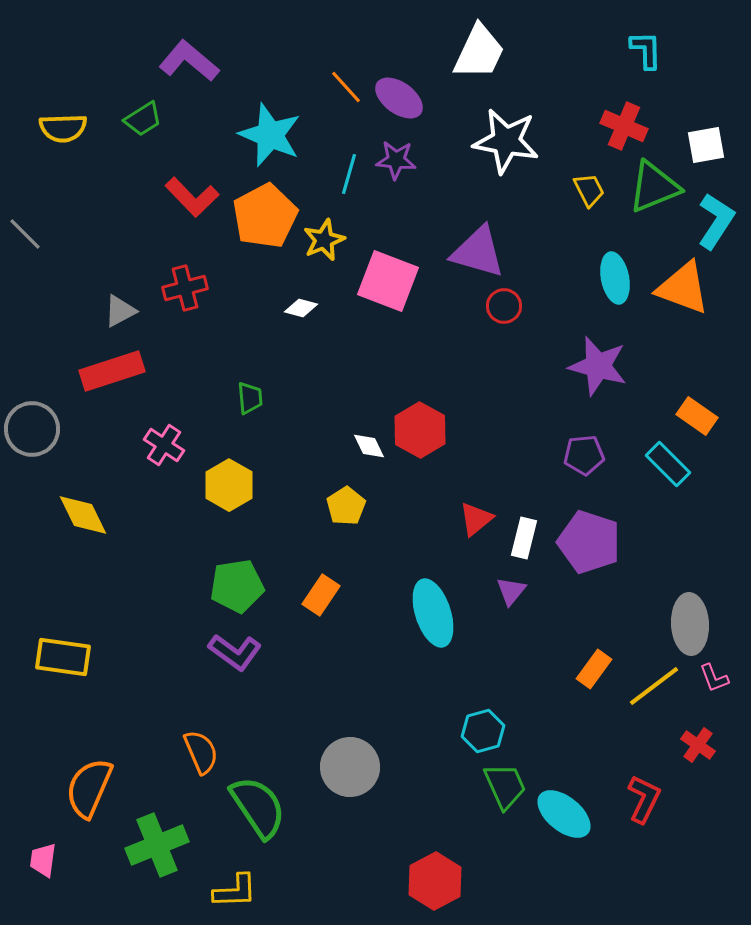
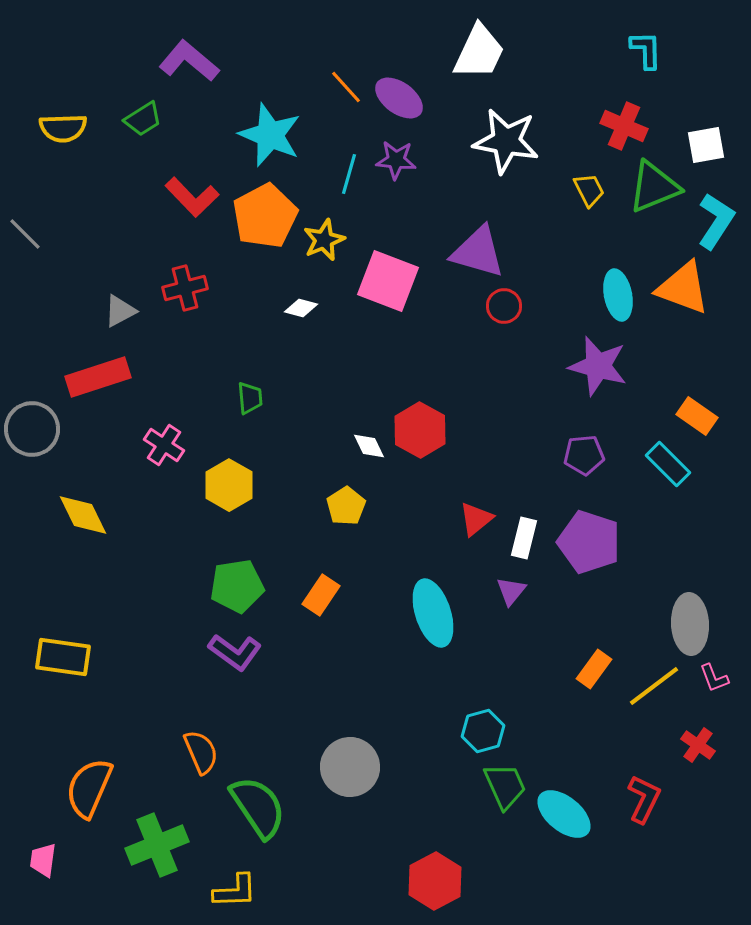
cyan ellipse at (615, 278): moved 3 px right, 17 px down
red rectangle at (112, 371): moved 14 px left, 6 px down
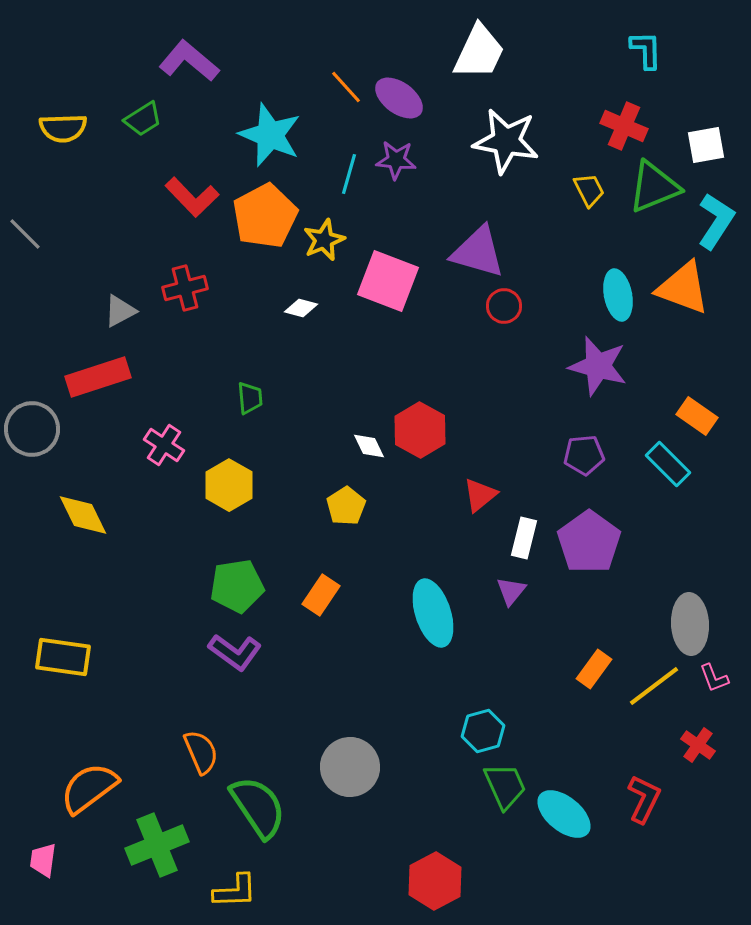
red triangle at (476, 519): moved 4 px right, 24 px up
purple pentagon at (589, 542): rotated 18 degrees clockwise
orange semicircle at (89, 788): rotated 30 degrees clockwise
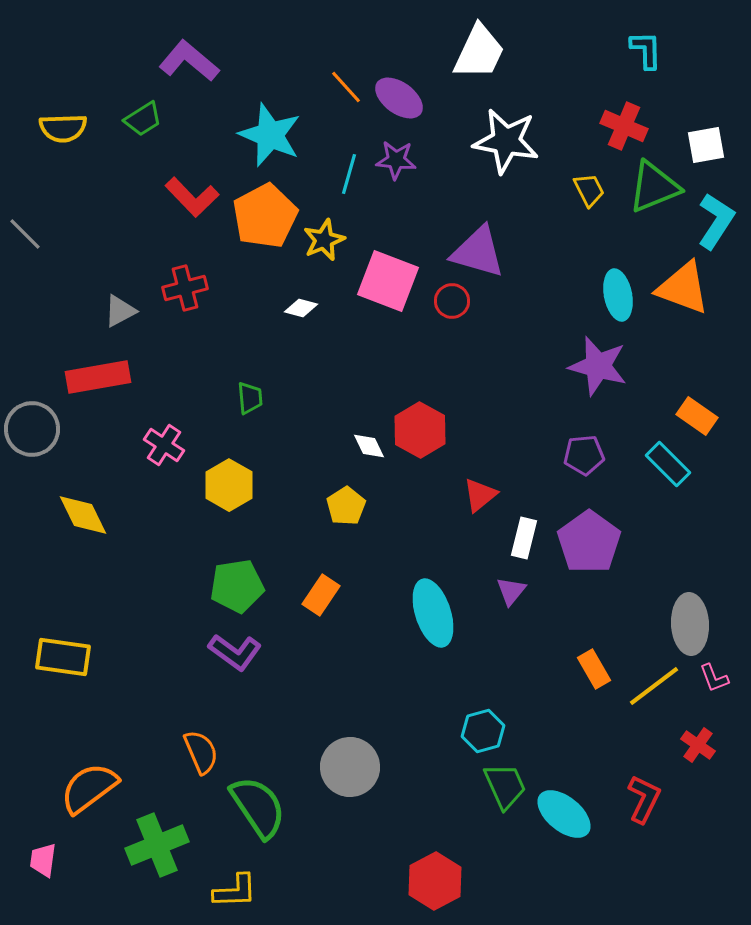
red circle at (504, 306): moved 52 px left, 5 px up
red rectangle at (98, 377): rotated 8 degrees clockwise
orange rectangle at (594, 669): rotated 66 degrees counterclockwise
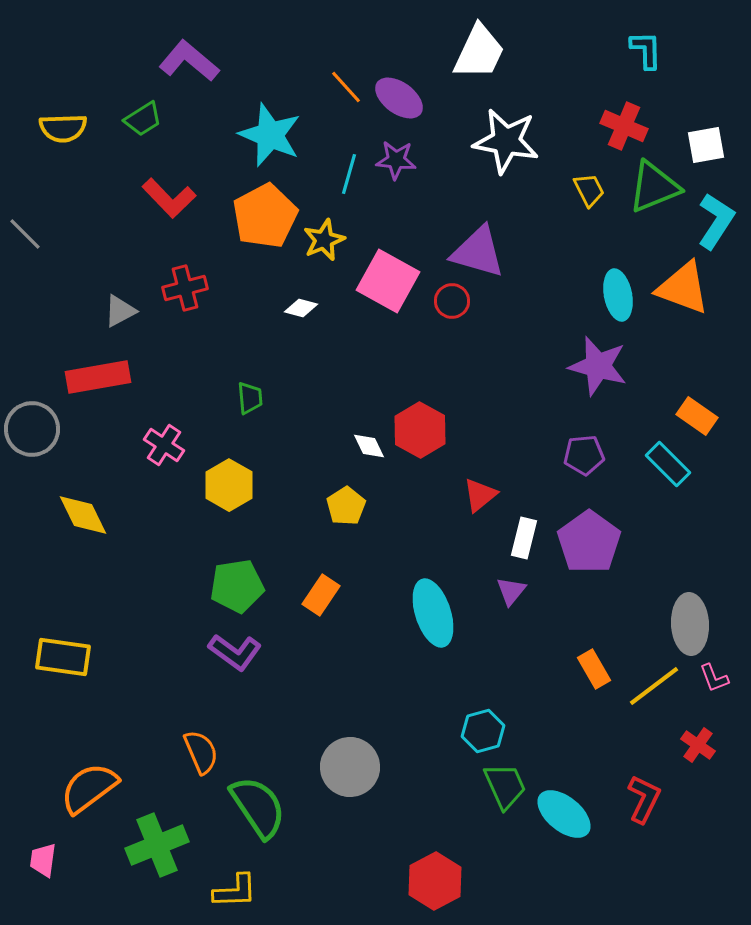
red L-shape at (192, 197): moved 23 px left, 1 px down
pink square at (388, 281): rotated 8 degrees clockwise
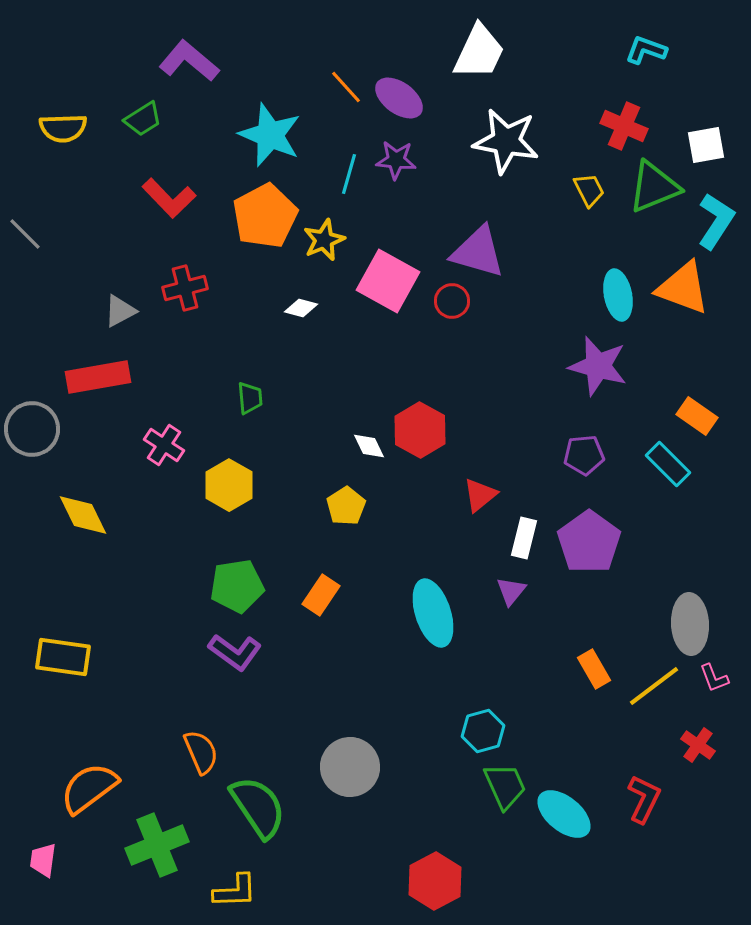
cyan L-shape at (646, 50): rotated 69 degrees counterclockwise
